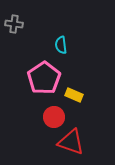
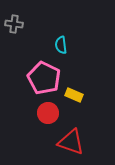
pink pentagon: rotated 12 degrees counterclockwise
red circle: moved 6 px left, 4 px up
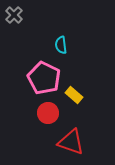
gray cross: moved 9 px up; rotated 36 degrees clockwise
yellow rectangle: rotated 18 degrees clockwise
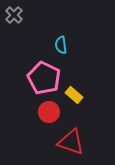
red circle: moved 1 px right, 1 px up
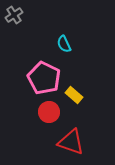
gray cross: rotated 12 degrees clockwise
cyan semicircle: moved 3 px right, 1 px up; rotated 18 degrees counterclockwise
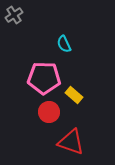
pink pentagon: rotated 24 degrees counterclockwise
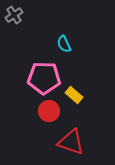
red circle: moved 1 px up
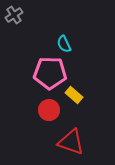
pink pentagon: moved 6 px right, 5 px up
red circle: moved 1 px up
